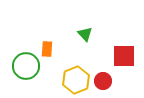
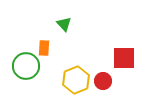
green triangle: moved 21 px left, 10 px up
orange rectangle: moved 3 px left, 1 px up
red square: moved 2 px down
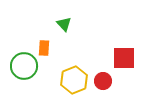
green circle: moved 2 px left
yellow hexagon: moved 2 px left
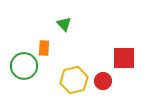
yellow hexagon: rotated 8 degrees clockwise
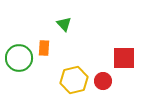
green circle: moved 5 px left, 8 px up
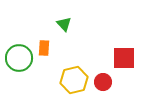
red circle: moved 1 px down
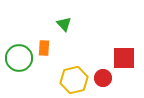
red circle: moved 4 px up
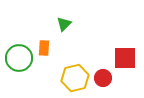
green triangle: rotated 28 degrees clockwise
red square: moved 1 px right
yellow hexagon: moved 1 px right, 2 px up
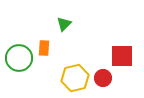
red square: moved 3 px left, 2 px up
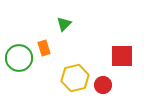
orange rectangle: rotated 21 degrees counterclockwise
red circle: moved 7 px down
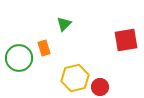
red square: moved 4 px right, 16 px up; rotated 10 degrees counterclockwise
red circle: moved 3 px left, 2 px down
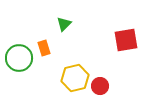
red circle: moved 1 px up
